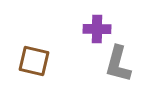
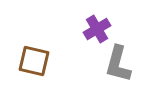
purple cross: rotated 32 degrees counterclockwise
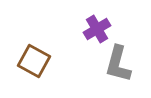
brown square: rotated 16 degrees clockwise
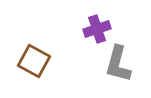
purple cross: rotated 12 degrees clockwise
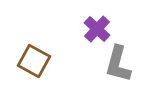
purple cross: rotated 28 degrees counterclockwise
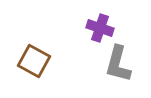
purple cross: moved 3 px right, 1 px up; rotated 24 degrees counterclockwise
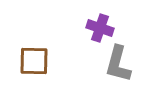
brown square: rotated 28 degrees counterclockwise
